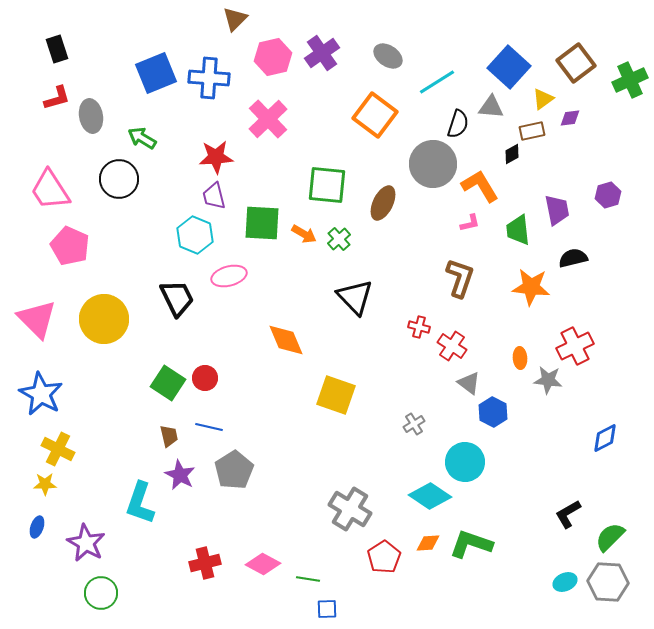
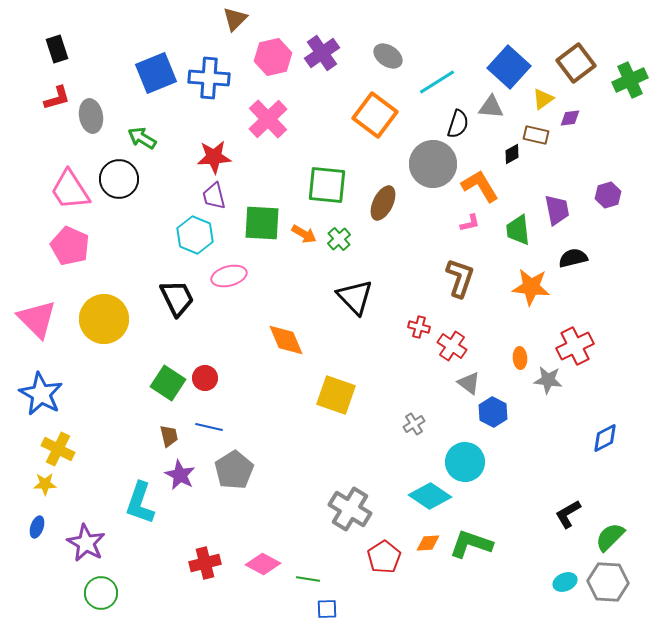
brown rectangle at (532, 131): moved 4 px right, 4 px down; rotated 25 degrees clockwise
red star at (216, 157): moved 2 px left
pink trapezoid at (50, 190): moved 20 px right
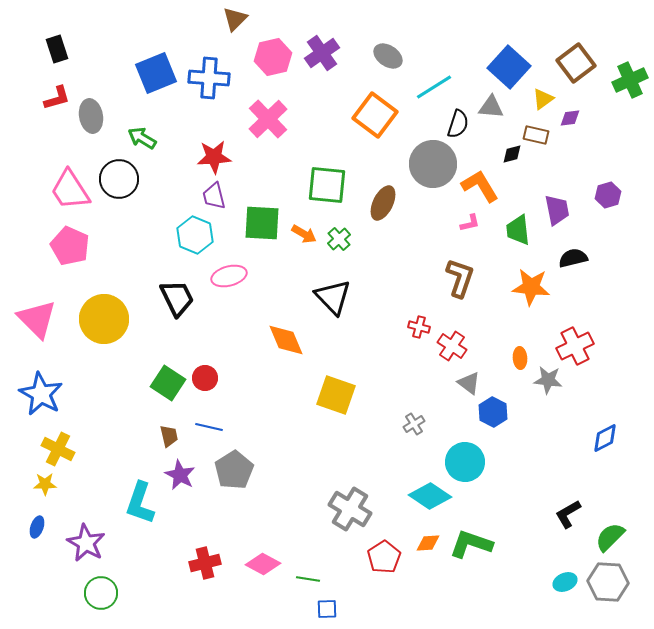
cyan line at (437, 82): moved 3 px left, 5 px down
black diamond at (512, 154): rotated 15 degrees clockwise
black triangle at (355, 297): moved 22 px left
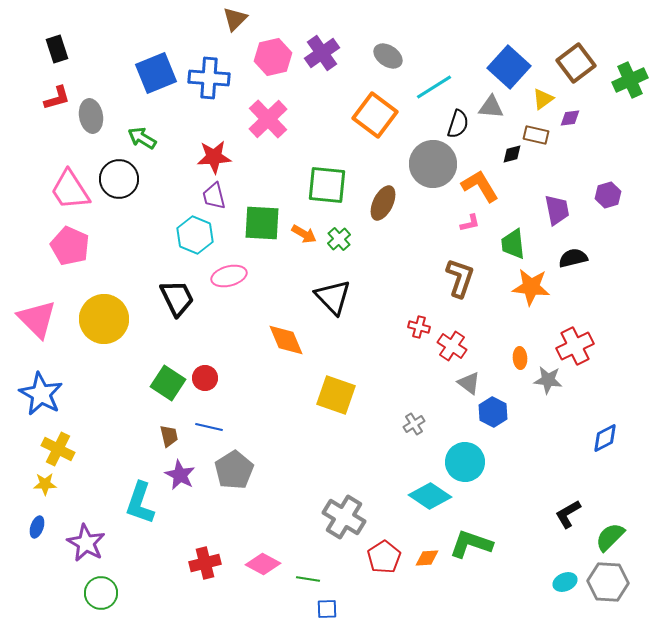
green trapezoid at (518, 230): moved 5 px left, 14 px down
gray cross at (350, 509): moved 6 px left, 8 px down
orange diamond at (428, 543): moved 1 px left, 15 px down
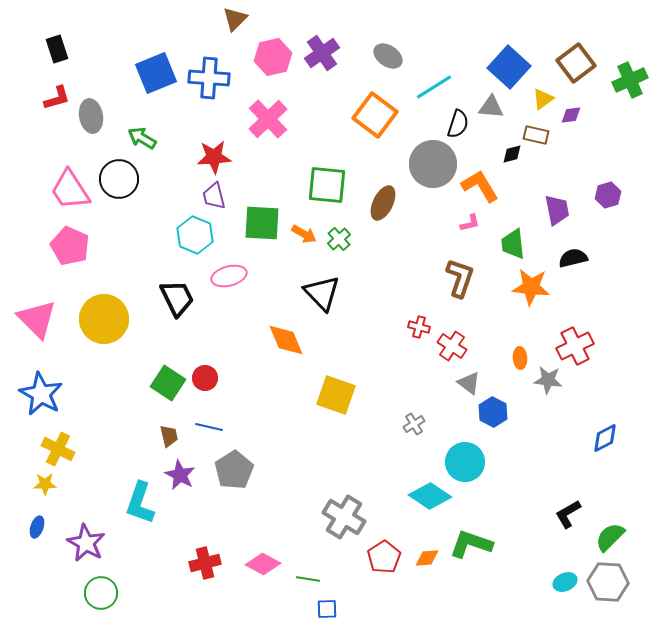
purple diamond at (570, 118): moved 1 px right, 3 px up
black triangle at (333, 297): moved 11 px left, 4 px up
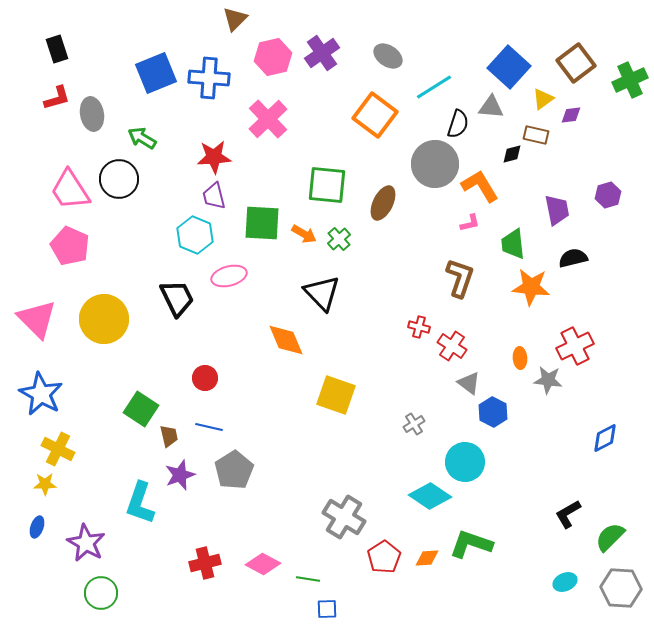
gray ellipse at (91, 116): moved 1 px right, 2 px up
gray circle at (433, 164): moved 2 px right
green square at (168, 383): moved 27 px left, 26 px down
purple star at (180, 475): rotated 24 degrees clockwise
gray hexagon at (608, 582): moved 13 px right, 6 px down
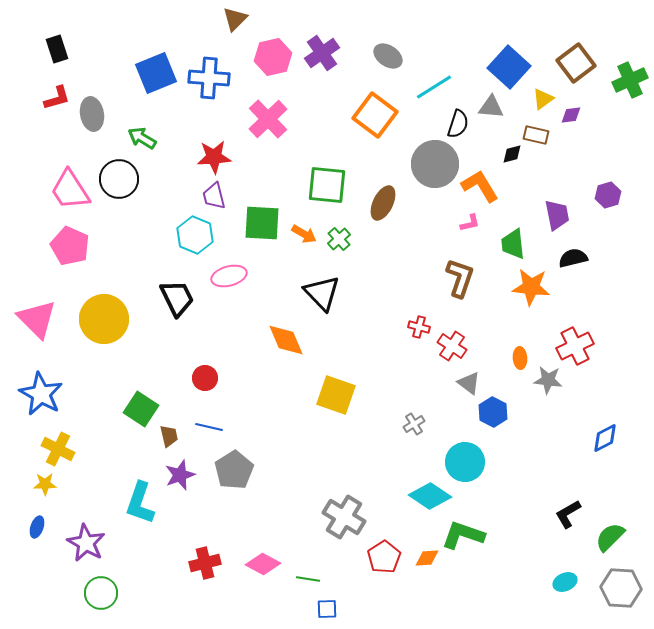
purple trapezoid at (557, 210): moved 5 px down
green L-shape at (471, 544): moved 8 px left, 9 px up
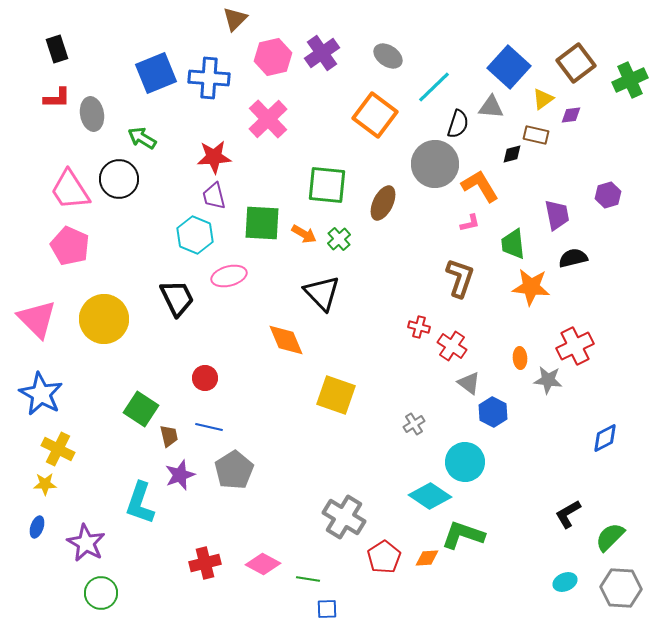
cyan line at (434, 87): rotated 12 degrees counterclockwise
red L-shape at (57, 98): rotated 16 degrees clockwise
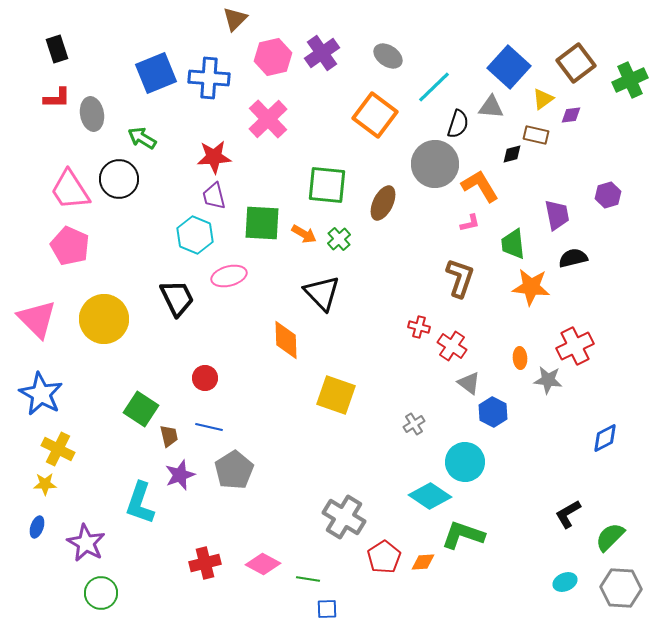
orange diamond at (286, 340): rotated 21 degrees clockwise
orange diamond at (427, 558): moved 4 px left, 4 px down
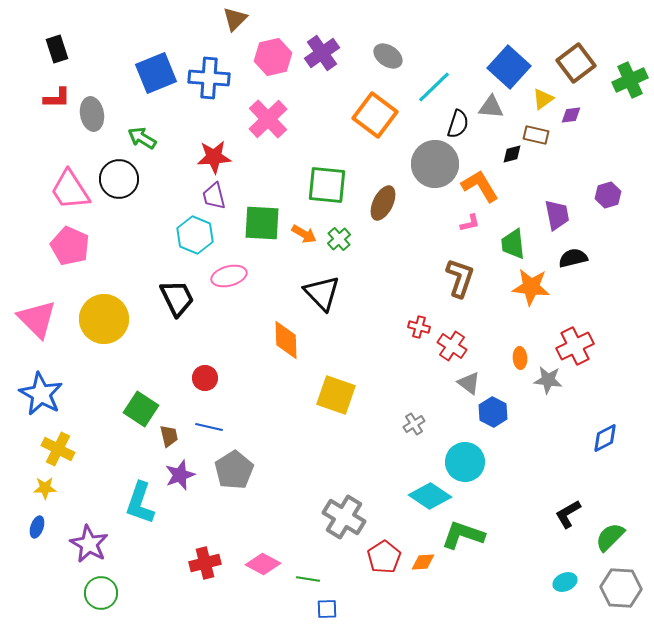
yellow star at (45, 484): moved 4 px down
purple star at (86, 543): moved 3 px right, 1 px down
